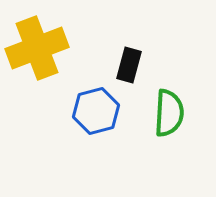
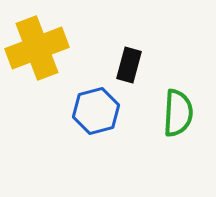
green semicircle: moved 9 px right
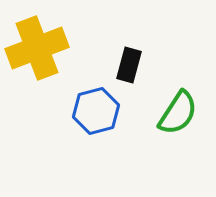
green semicircle: rotated 30 degrees clockwise
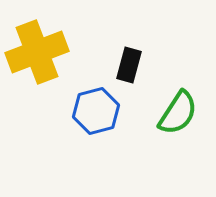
yellow cross: moved 4 px down
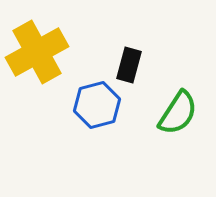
yellow cross: rotated 8 degrees counterclockwise
blue hexagon: moved 1 px right, 6 px up
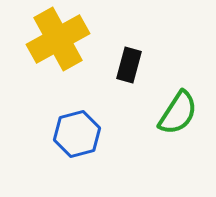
yellow cross: moved 21 px right, 13 px up
blue hexagon: moved 20 px left, 29 px down
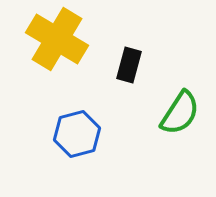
yellow cross: moved 1 px left; rotated 30 degrees counterclockwise
green semicircle: moved 2 px right
